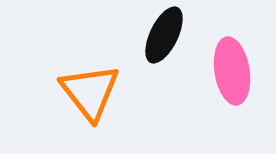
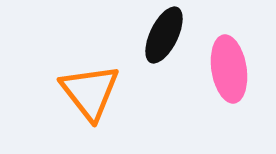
pink ellipse: moved 3 px left, 2 px up
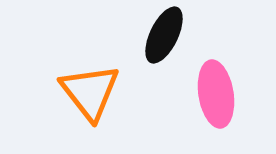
pink ellipse: moved 13 px left, 25 px down
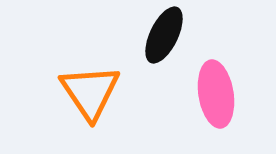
orange triangle: rotated 4 degrees clockwise
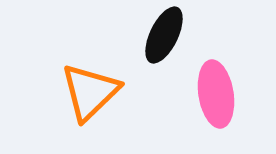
orange triangle: rotated 20 degrees clockwise
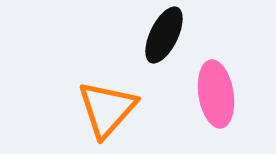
orange triangle: moved 17 px right, 17 px down; rotated 4 degrees counterclockwise
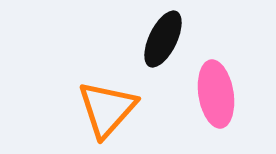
black ellipse: moved 1 px left, 4 px down
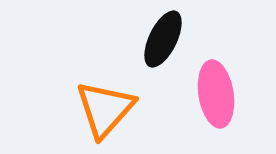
orange triangle: moved 2 px left
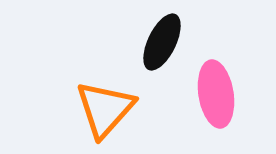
black ellipse: moved 1 px left, 3 px down
